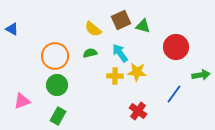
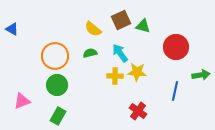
blue line: moved 1 px right, 3 px up; rotated 24 degrees counterclockwise
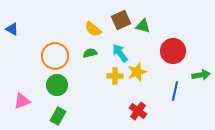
red circle: moved 3 px left, 4 px down
yellow star: rotated 24 degrees counterclockwise
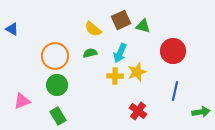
cyan arrow: rotated 120 degrees counterclockwise
green arrow: moved 37 px down
green rectangle: rotated 60 degrees counterclockwise
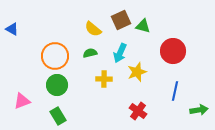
yellow cross: moved 11 px left, 3 px down
green arrow: moved 2 px left, 2 px up
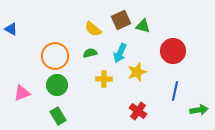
blue triangle: moved 1 px left
pink triangle: moved 8 px up
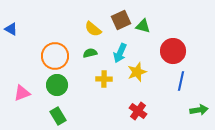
blue line: moved 6 px right, 10 px up
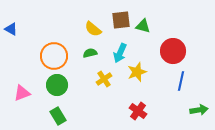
brown square: rotated 18 degrees clockwise
orange circle: moved 1 px left
yellow cross: rotated 35 degrees counterclockwise
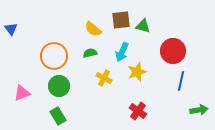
blue triangle: rotated 24 degrees clockwise
cyan arrow: moved 2 px right, 1 px up
yellow cross: moved 1 px up; rotated 28 degrees counterclockwise
green circle: moved 2 px right, 1 px down
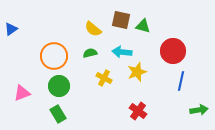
brown square: rotated 18 degrees clockwise
blue triangle: rotated 32 degrees clockwise
cyan arrow: rotated 72 degrees clockwise
green rectangle: moved 2 px up
